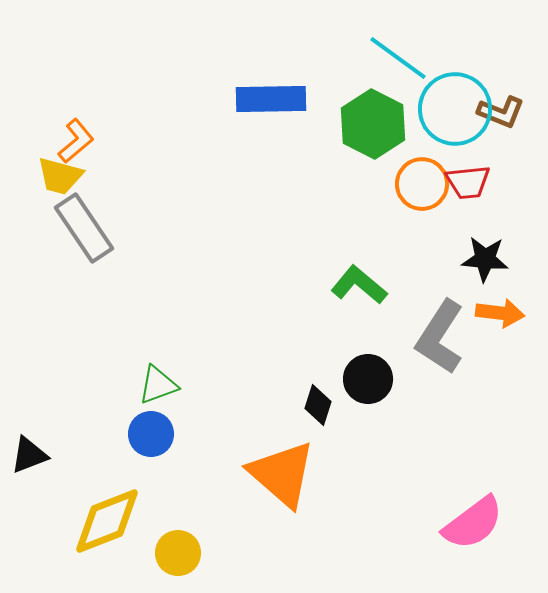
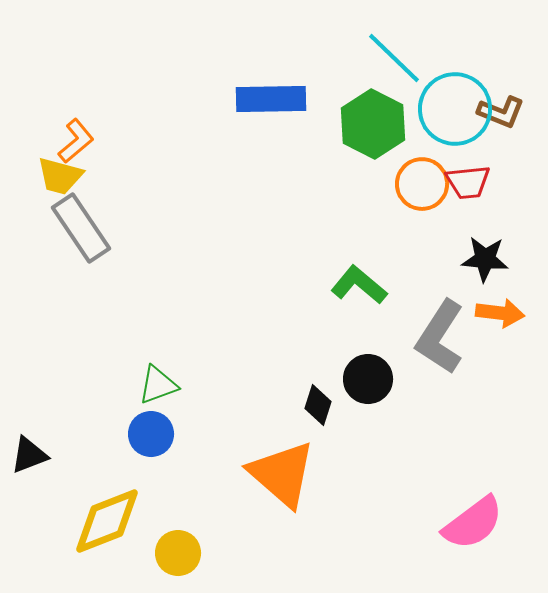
cyan line: moved 4 px left; rotated 8 degrees clockwise
gray rectangle: moved 3 px left
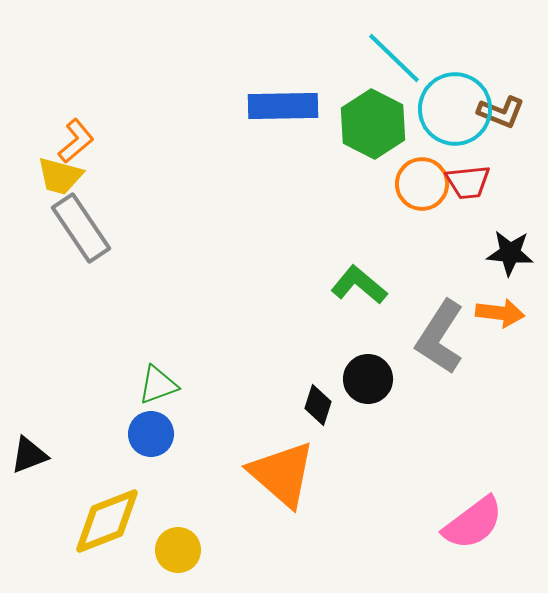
blue rectangle: moved 12 px right, 7 px down
black star: moved 25 px right, 6 px up
yellow circle: moved 3 px up
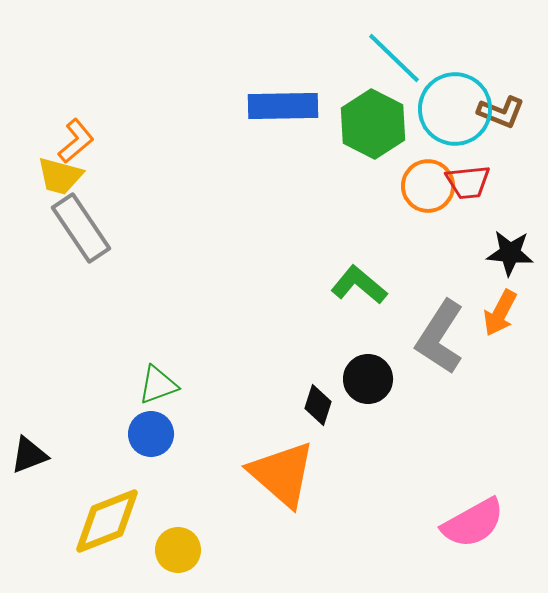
orange circle: moved 6 px right, 2 px down
orange arrow: rotated 111 degrees clockwise
pink semicircle: rotated 8 degrees clockwise
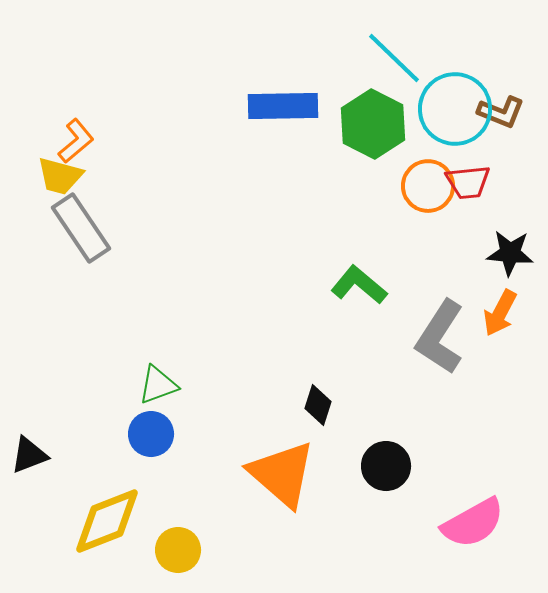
black circle: moved 18 px right, 87 px down
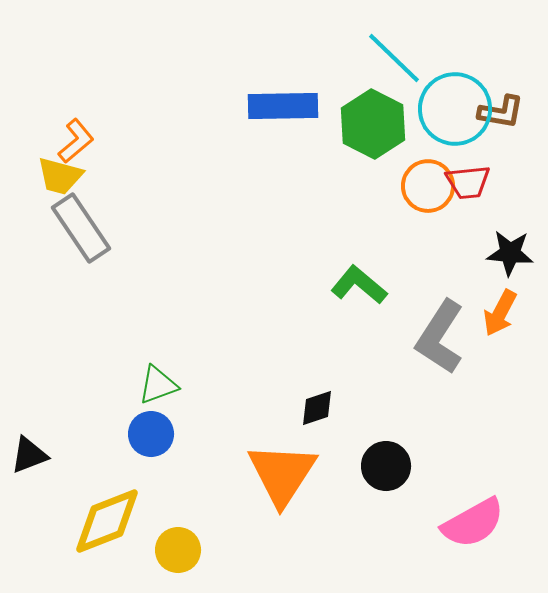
brown L-shape: rotated 12 degrees counterclockwise
black diamond: moved 1 px left, 3 px down; rotated 54 degrees clockwise
orange triangle: rotated 22 degrees clockwise
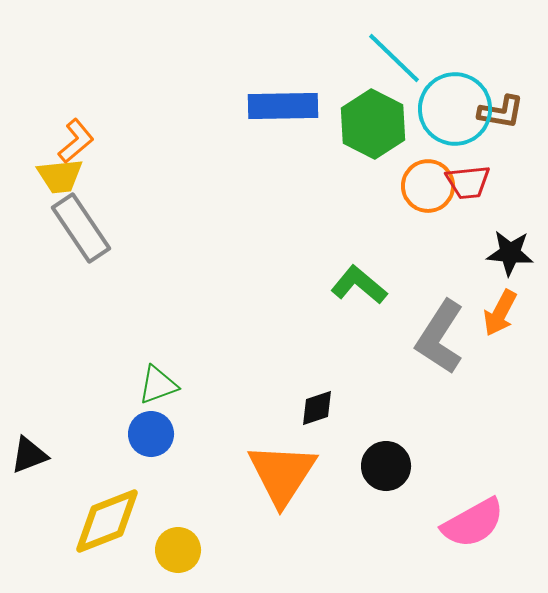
yellow trapezoid: rotated 21 degrees counterclockwise
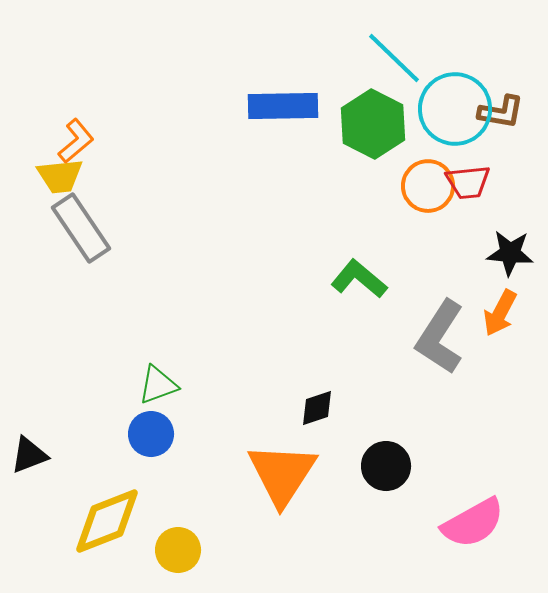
green L-shape: moved 6 px up
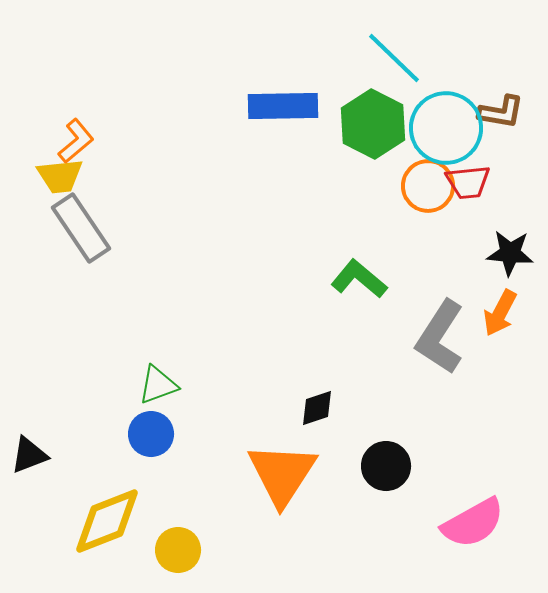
cyan circle: moved 9 px left, 19 px down
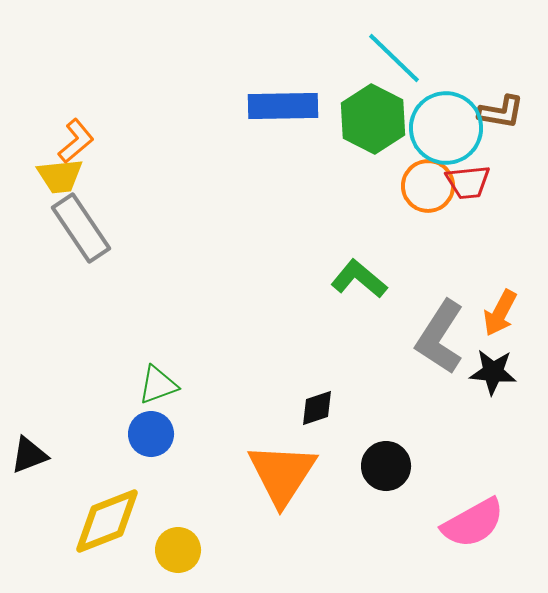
green hexagon: moved 5 px up
black star: moved 17 px left, 119 px down
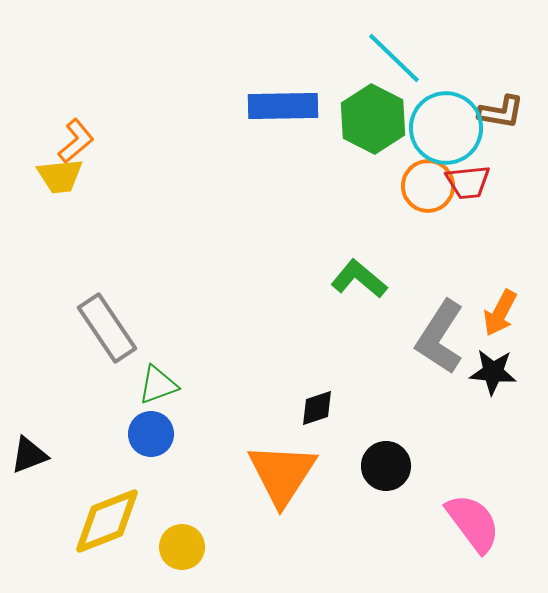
gray rectangle: moved 26 px right, 100 px down
pink semicircle: rotated 98 degrees counterclockwise
yellow circle: moved 4 px right, 3 px up
